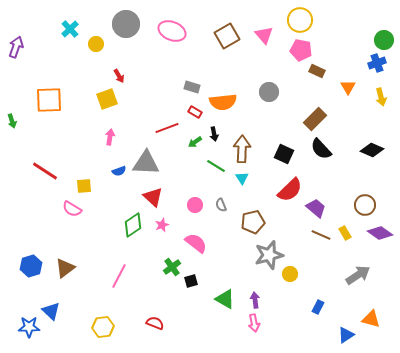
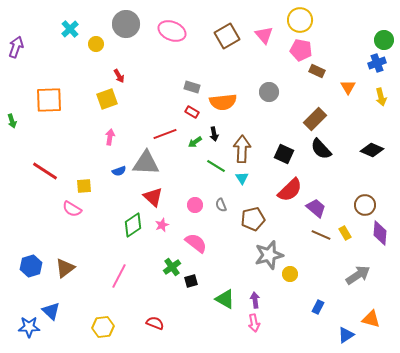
red rectangle at (195, 112): moved 3 px left
red line at (167, 128): moved 2 px left, 6 px down
brown pentagon at (253, 222): moved 3 px up
purple diamond at (380, 233): rotated 60 degrees clockwise
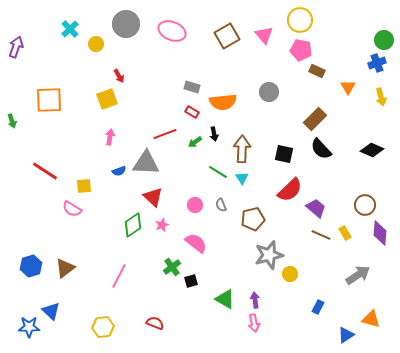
black square at (284, 154): rotated 12 degrees counterclockwise
green line at (216, 166): moved 2 px right, 6 px down
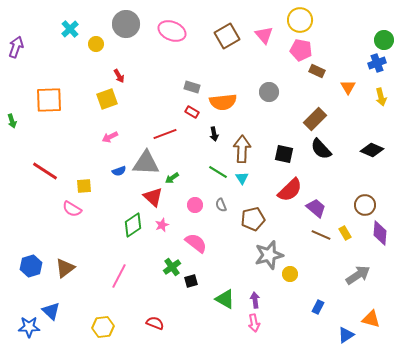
pink arrow at (110, 137): rotated 126 degrees counterclockwise
green arrow at (195, 142): moved 23 px left, 36 px down
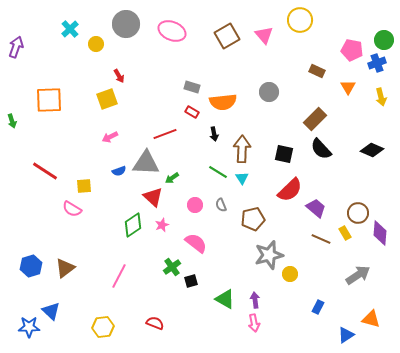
pink pentagon at (301, 50): moved 51 px right
brown circle at (365, 205): moved 7 px left, 8 px down
brown line at (321, 235): moved 4 px down
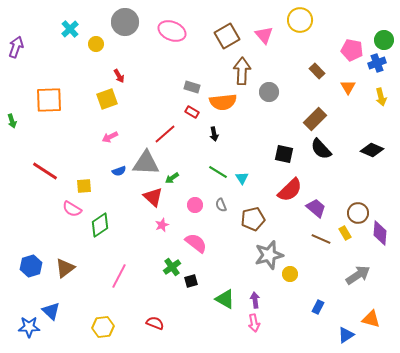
gray circle at (126, 24): moved 1 px left, 2 px up
brown rectangle at (317, 71): rotated 21 degrees clockwise
red line at (165, 134): rotated 20 degrees counterclockwise
brown arrow at (242, 149): moved 78 px up
green diamond at (133, 225): moved 33 px left
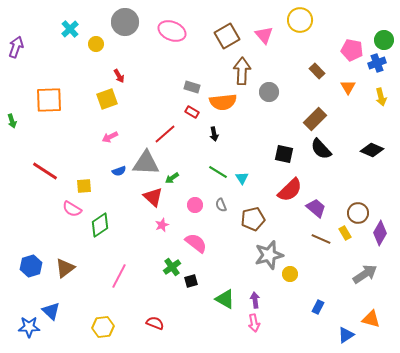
purple diamond at (380, 233): rotated 25 degrees clockwise
gray arrow at (358, 275): moved 7 px right, 1 px up
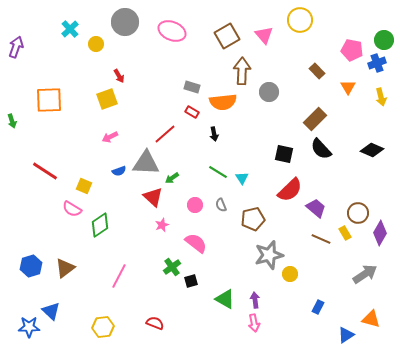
yellow square at (84, 186): rotated 28 degrees clockwise
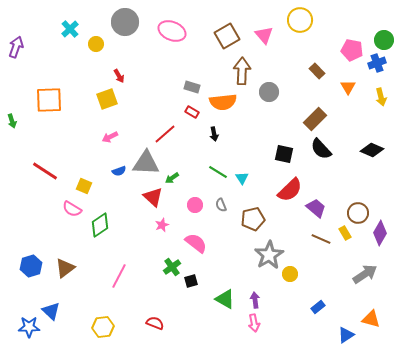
gray star at (269, 255): rotated 16 degrees counterclockwise
blue rectangle at (318, 307): rotated 24 degrees clockwise
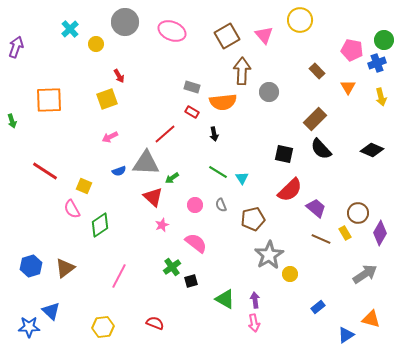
pink semicircle at (72, 209): rotated 30 degrees clockwise
